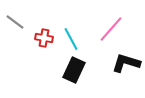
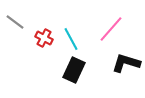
red cross: rotated 18 degrees clockwise
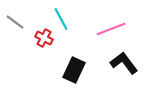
pink line: rotated 28 degrees clockwise
cyan line: moved 10 px left, 20 px up
black L-shape: moved 2 px left; rotated 36 degrees clockwise
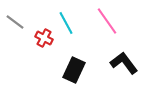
cyan line: moved 5 px right, 4 px down
pink line: moved 4 px left, 8 px up; rotated 76 degrees clockwise
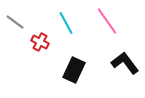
red cross: moved 4 px left, 4 px down
black L-shape: moved 1 px right
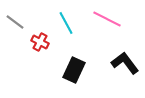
pink line: moved 2 px up; rotated 28 degrees counterclockwise
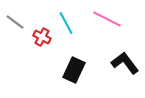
red cross: moved 2 px right, 5 px up
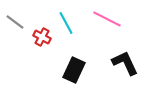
black L-shape: rotated 12 degrees clockwise
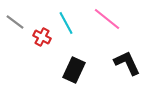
pink line: rotated 12 degrees clockwise
black L-shape: moved 2 px right
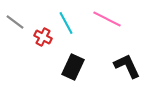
pink line: rotated 12 degrees counterclockwise
red cross: moved 1 px right
black L-shape: moved 3 px down
black rectangle: moved 1 px left, 3 px up
